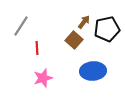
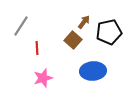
black pentagon: moved 2 px right, 3 px down
brown square: moved 1 px left
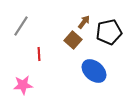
red line: moved 2 px right, 6 px down
blue ellipse: moved 1 px right; rotated 45 degrees clockwise
pink star: moved 20 px left, 7 px down; rotated 12 degrees clockwise
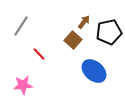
red line: rotated 40 degrees counterclockwise
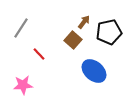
gray line: moved 2 px down
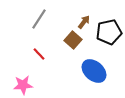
gray line: moved 18 px right, 9 px up
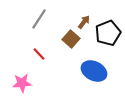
black pentagon: moved 1 px left, 1 px down; rotated 10 degrees counterclockwise
brown square: moved 2 px left, 1 px up
blue ellipse: rotated 15 degrees counterclockwise
pink star: moved 1 px left, 2 px up
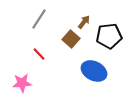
black pentagon: moved 1 px right, 3 px down; rotated 15 degrees clockwise
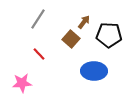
gray line: moved 1 px left
black pentagon: moved 1 px up; rotated 10 degrees clockwise
blue ellipse: rotated 25 degrees counterclockwise
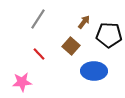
brown square: moved 7 px down
pink star: moved 1 px up
